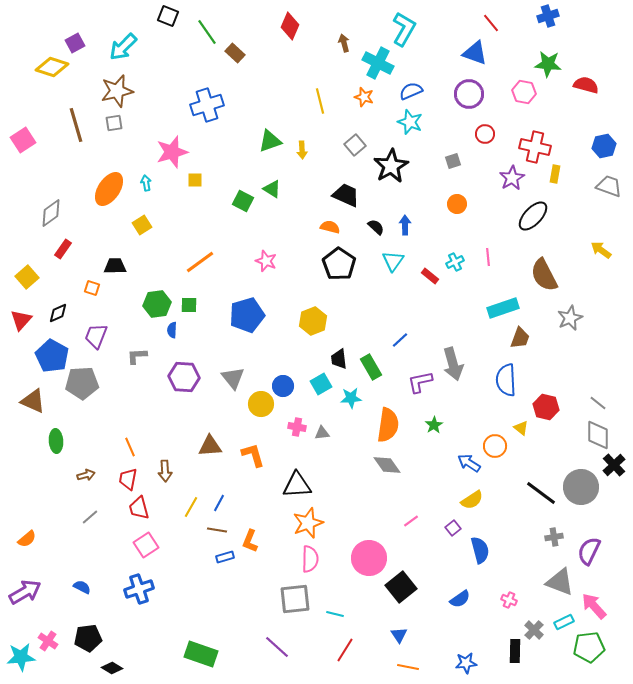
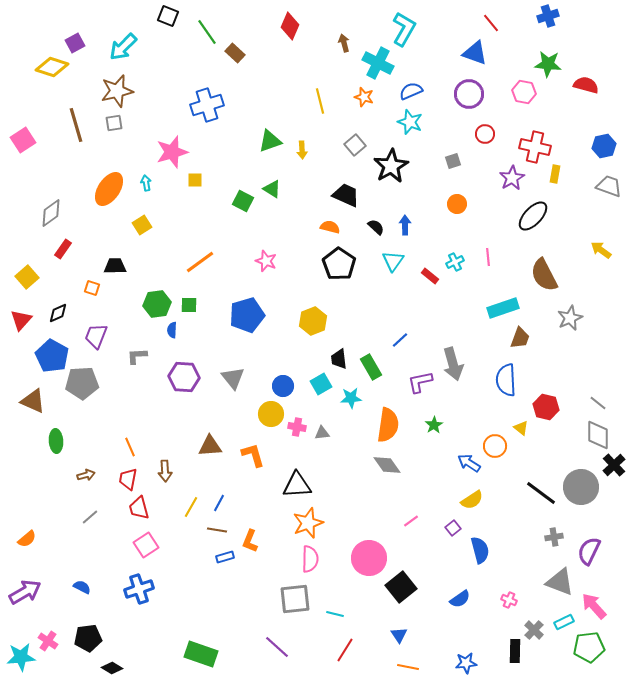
yellow circle at (261, 404): moved 10 px right, 10 px down
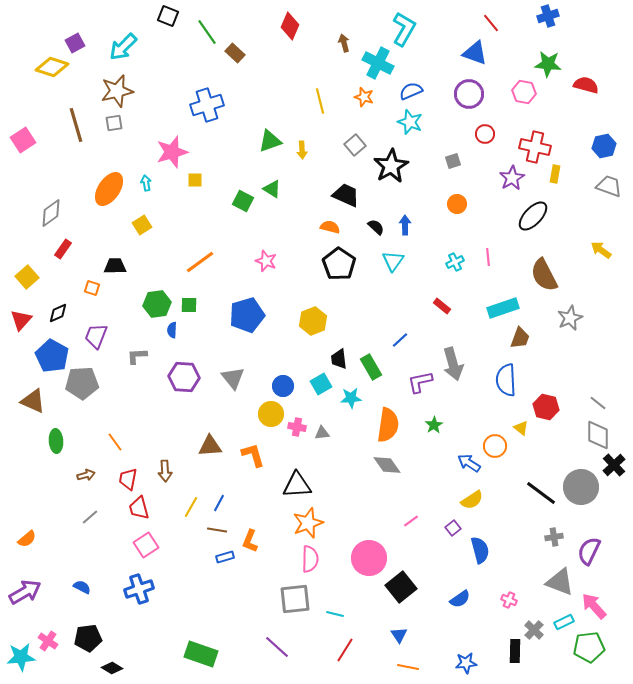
red rectangle at (430, 276): moved 12 px right, 30 px down
orange line at (130, 447): moved 15 px left, 5 px up; rotated 12 degrees counterclockwise
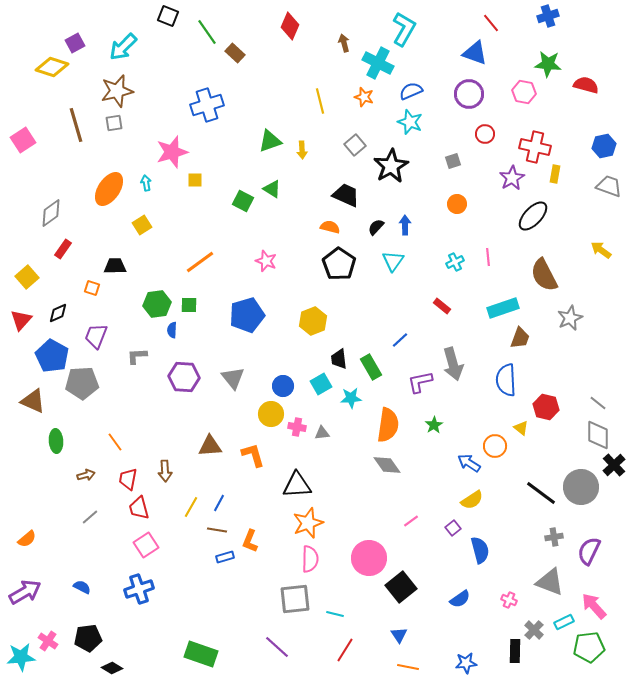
black semicircle at (376, 227): rotated 90 degrees counterclockwise
gray triangle at (560, 582): moved 10 px left
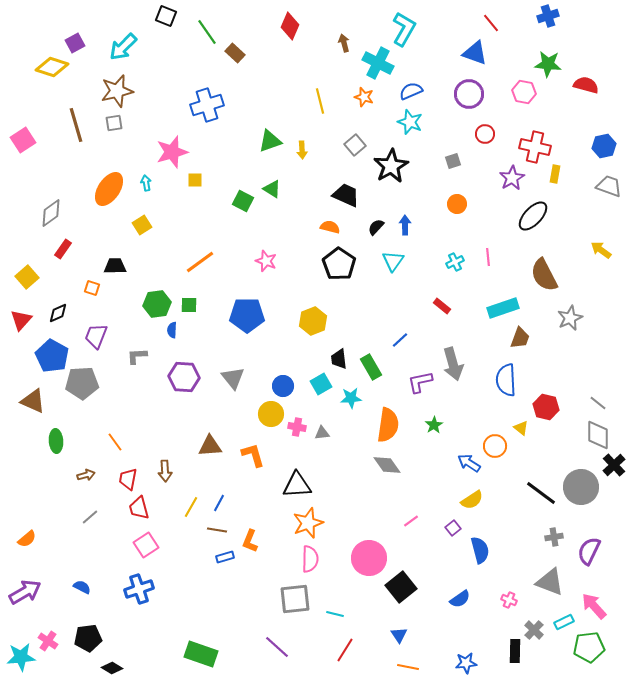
black square at (168, 16): moved 2 px left
blue pentagon at (247, 315): rotated 16 degrees clockwise
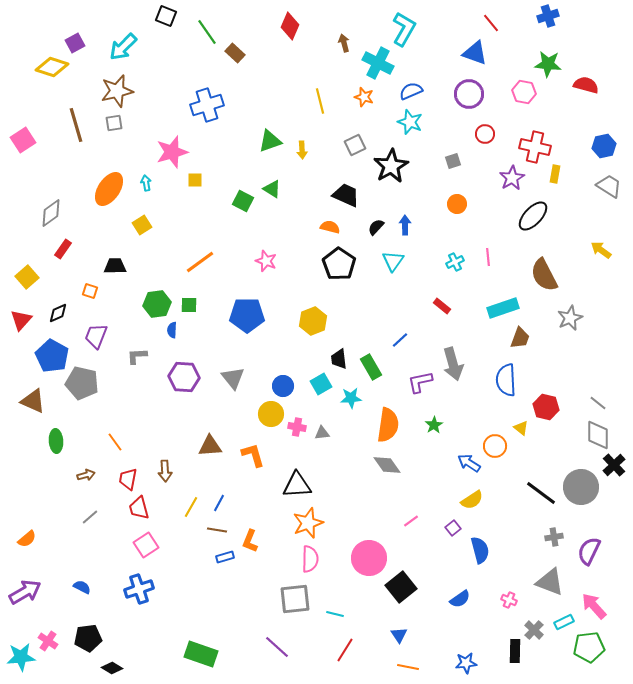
gray square at (355, 145): rotated 15 degrees clockwise
gray trapezoid at (609, 186): rotated 12 degrees clockwise
orange square at (92, 288): moved 2 px left, 3 px down
gray pentagon at (82, 383): rotated 16 degrees clockwise
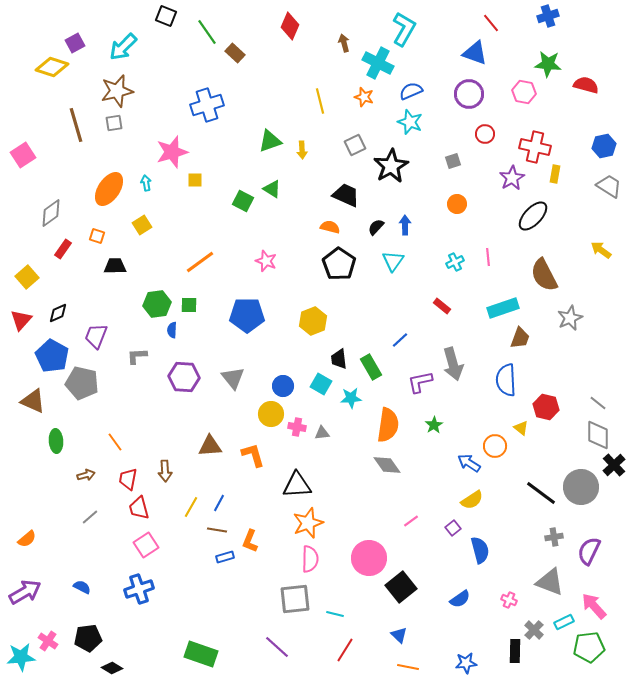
pink square at (23, 140): moved 15 px down
orange square at (90, 291): moved 7 px right, 55 px up
cyan square at (321, 384): rotated 30 degrees counterclockwise
blue triangle at (399, 635): rotated 12 degrees counterclockwise
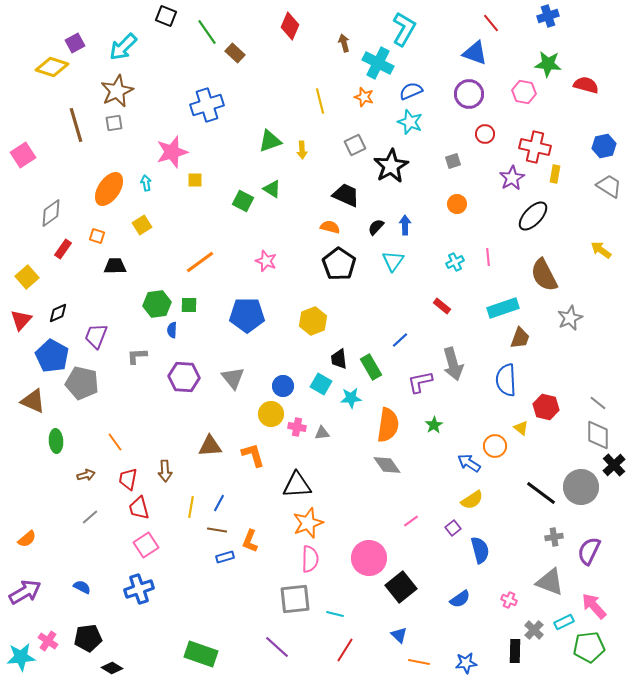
brown star at (117, 91): rotated 12 degrees counterclockwise
yellow line at (191, 507): rotated 20 degrees counterclockwise
orange line at (408, 667): moved 11 px right, 5 px up
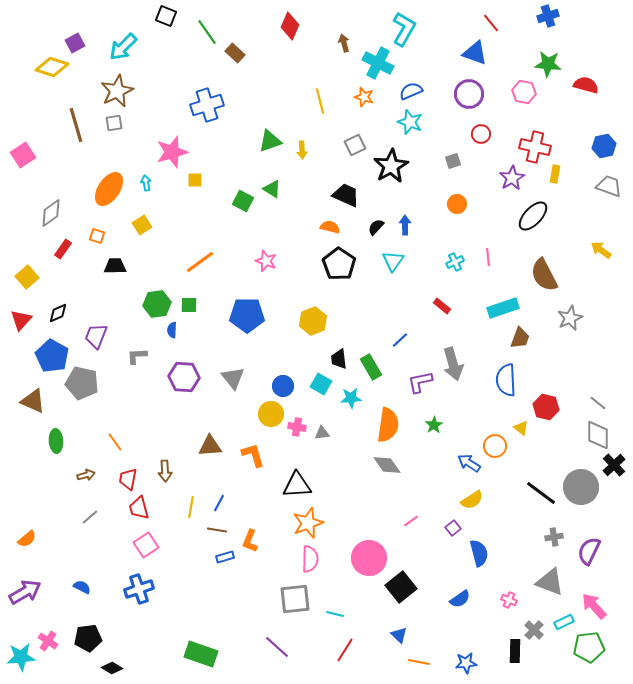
red circle at (485, 134): moved 4 px left
gray trapezoid at (609, 186): rotated 12 degrees counterclockwise
blue semicircle at (480, 550): moved 1 px left, 3 px down
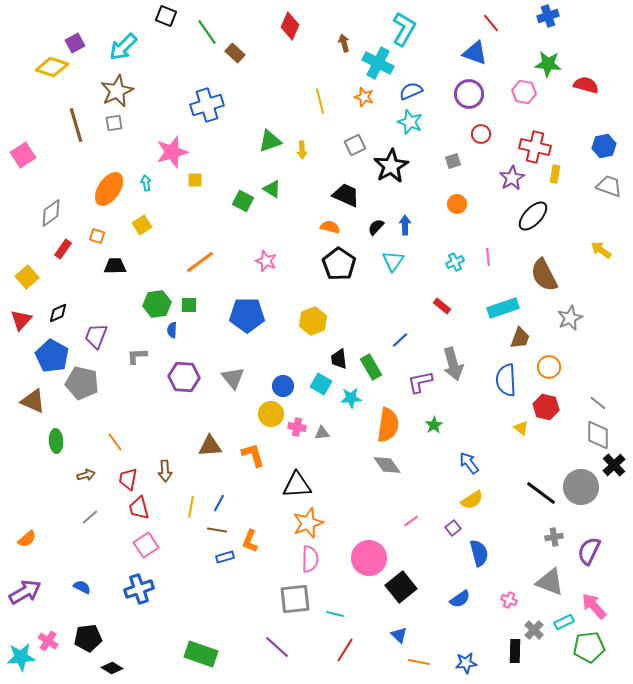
orange circle at (495, 446): moved 54 px right, 79 px up
blue arrow at (469, 463): rotated 20 degrees clockwise
